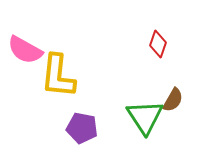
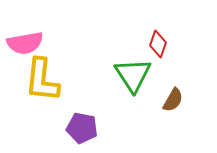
pink semicircle: moved 7 px up; rotated 39 degrees counterclockwise
yellow L-shape: moved 16 px left, 4 px down
green triangle: moved 12 px left, 42 px up
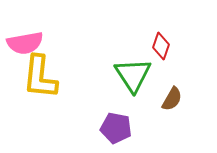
red diamond: moved 3 px right, 2 px down
yellow L-shape: moved 2 px left, 3 px up
brown semicircle: moved 1 px left, 1 px up
purple pentagon: moved 34 px right
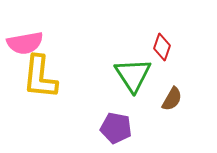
red diamond: moved 1 px right, 1 px down
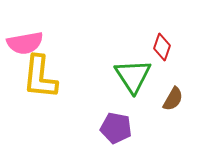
green triangle: moved 1 px down
brown semicircle: moved 1 px right
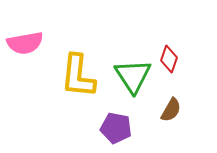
red diamond: moved 7 px right, 12 px down
yellow L-shape: moved 38 px right, 1 px up
brown semicircle: moved 2 px left, 11 px down
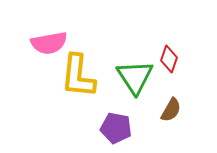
pink semicircle: moved 24 px right
green triangle: moved 2 px right, 1 px down
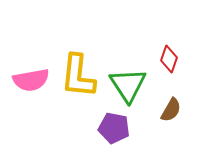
pink semicircle: moved 18 px left, 37 px down
green triangle: moved 7 px left, 8 px down
purple pentagon: moved 2 px left
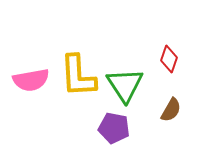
yellow L-shape: rotated 9 degrees counterclockwise
green triangle: moved 3 px left
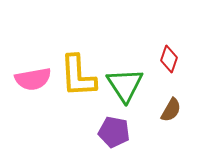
pink semicircle: moved 2 px right, 1 px up
purple pentagon: moved 4 px down
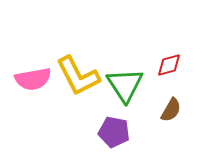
red diamond: moved 6 px down; rotated 56 degrees clockwise
yellow L-shape: rotated 24 degrees counterclockwise
